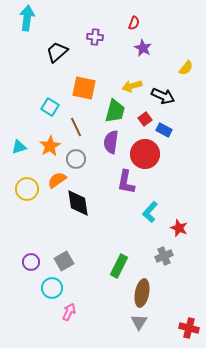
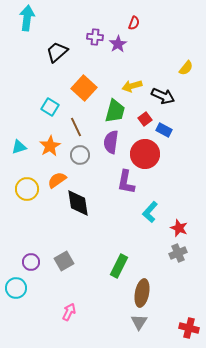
purple star: moved 25 px left, 4 px up; rotated 12 degrees clockwise
orange square: rotated 30 degrees clockwise
gray circle: moved 4 px right, 4 px up
gray cross: moved 14 px right, 3 px up
cyan circle: moved 36 px left
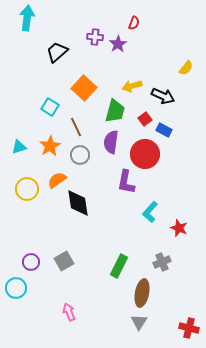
gray cross: moved 16 px left, 9 px down
pink arrow: rotated 48 degrees counterclockwise
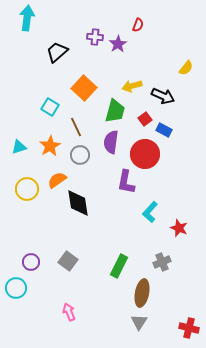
red semicircle: moved 4 px right, 2 px down
gray square: moved 4 px right; rotated 24 degrees counterclockwise
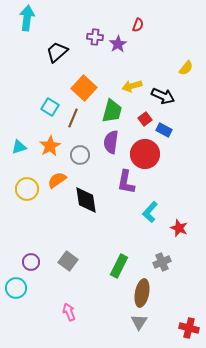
green trapezoid: moved 3 px left
brown line: moved 3 px left, 9 px up; rotated 48 degrees clockwise
black diamond: moved 8 px right, 3 px up
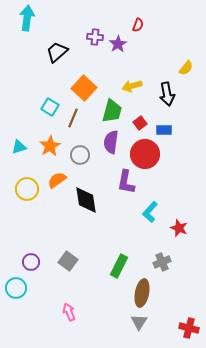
black arrow: moved 4 px right, 2 px up; rotated 55 degrees clockwise
red square: moved 5 px left, 4 px down
blue rectangle: rotated 28 degrees counterclockwise
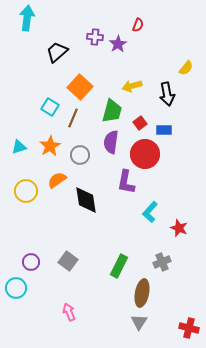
orange square: moved 4 px left, 1 px up
yellow circle: moved 1 px left, 2 px down
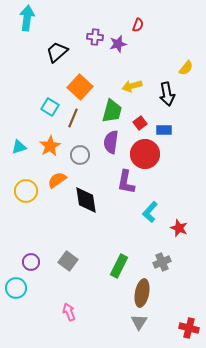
purple star: rotated 18 degrees clockwise
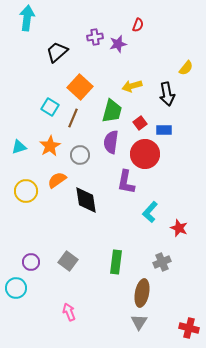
purple cross: rotated 14 degrees counterclockwise
green rectangle: moved 3 px left, 4 px up; rotated 20 degrees counterclockwise
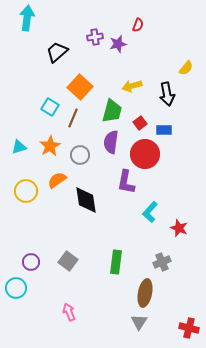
brown ellipse: moved 3 px right
